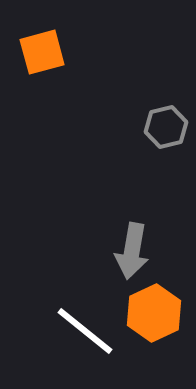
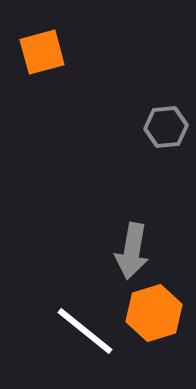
gray hexagon: rotated 9 degrees clockwise
orange hexagon: rotated 8 degrees clockwise
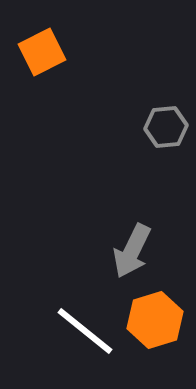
orange square: rotated 12 degrees counterclockwise
gray arrow: rotated 16 degrees clockwise
orange hexagon: moved 1 px right, 7 px down
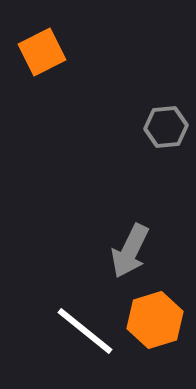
gray arrow: moved 2 px left
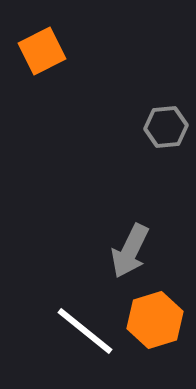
orange square: moved 1 px up
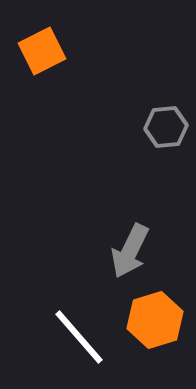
white line: moved 6 px left, 6 px down; rotated 10 degrees clockwise
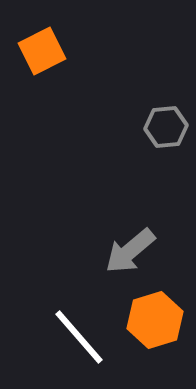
gray arrow: rotated 24 degrees clockwise
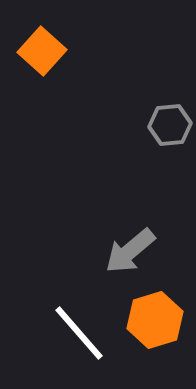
orange square: rotated 21 degrees counterclockwise
gray hexagon: moved 4 px right, 2 px up
white line: moved 4 px up
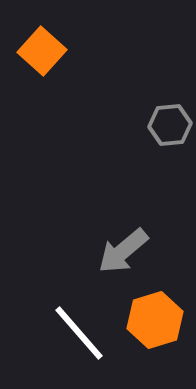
gray arrow: moved 7 px left
